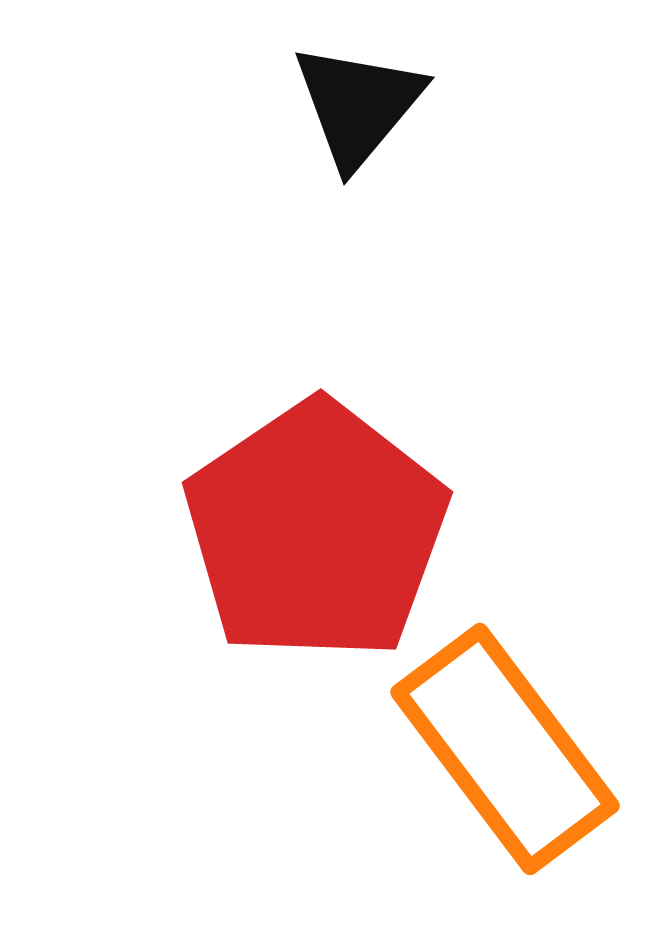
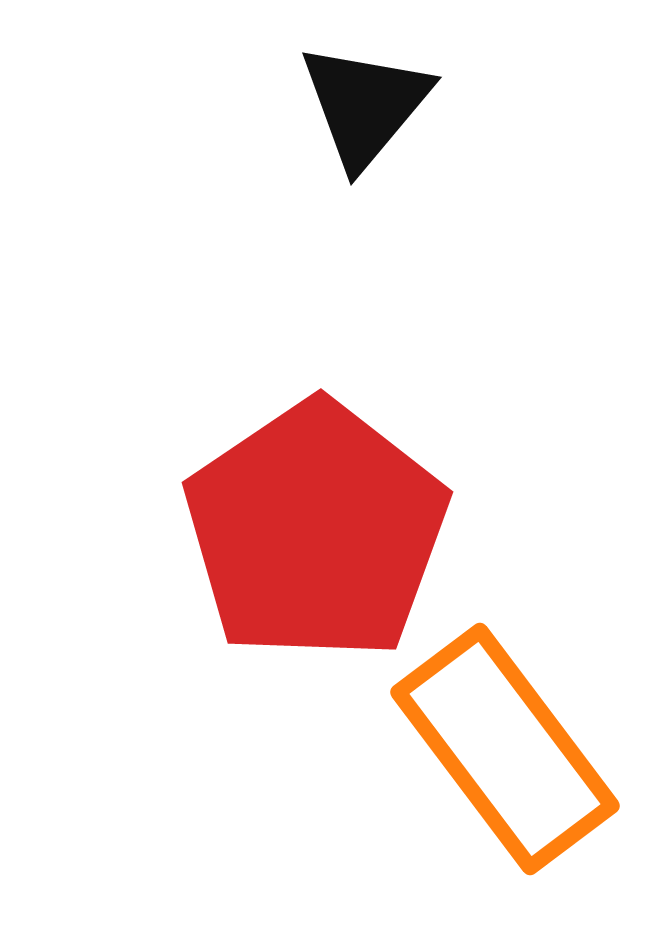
black triangle: moved 7 px right
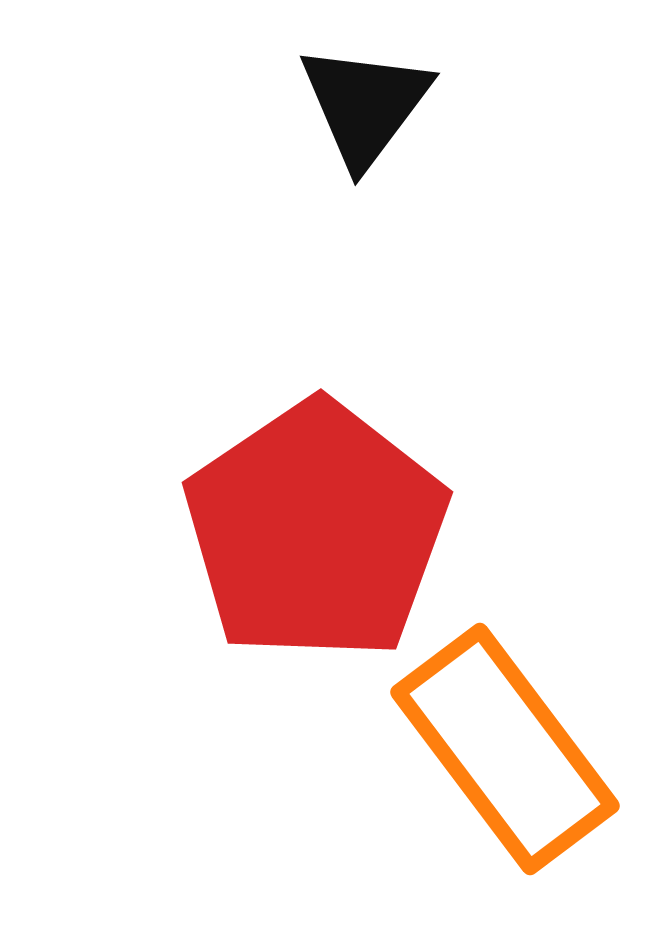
black triangle: rotated 3 degrees counterclockwise
